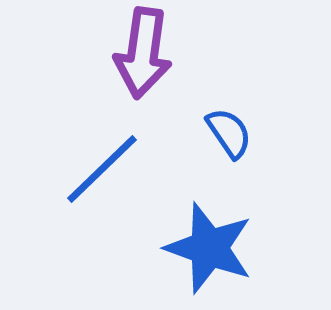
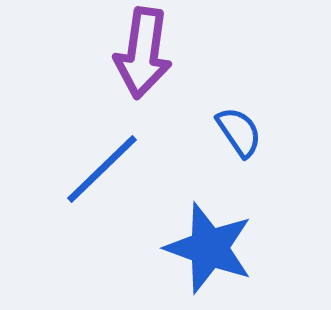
blue semicircle: moved 10 px right, 1 px up
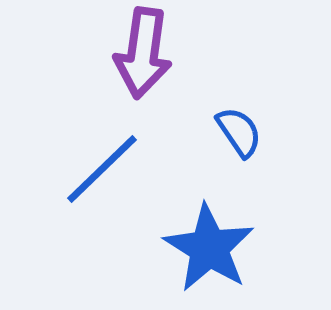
blue star: rotated 12 degrees clockwise
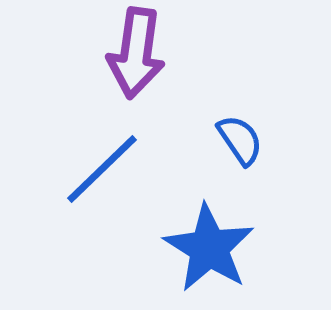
purple arrow: moved 7 px left
blue semicircle: moved 1 px right, 8 px down
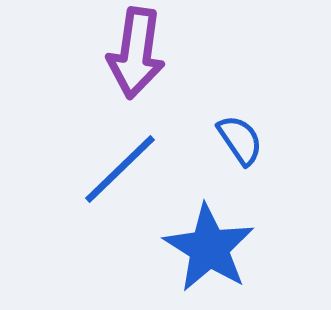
blue line: moved 18 px right
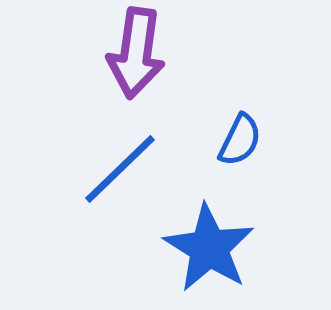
blue semicircle: rotated 60 degrees clockwise
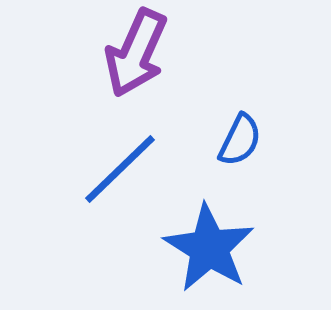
purple arrow: rotated 16 degrees clockwise
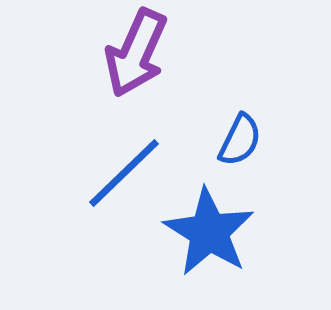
blue line: moved 4 px right, 4 px down
blue star: moved 16 px up
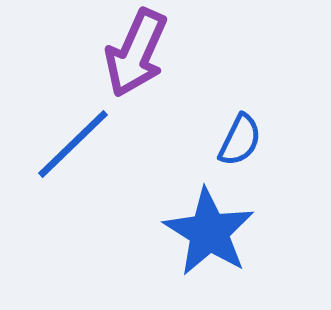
blue line: moved 51 px left, 29 px up
